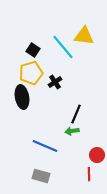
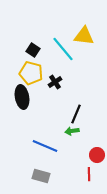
cyan line: moved 2 px down
yellow pentagon: rotated 30 degrees clockwise
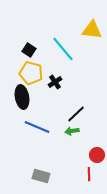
yellow triangle: moved 8 px right, 6 px up
black square: moved 4 px left
black line: rotated 24 degrees clockwise
blue line: moved 8 px left, 19 px up
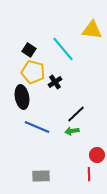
yellow pentagon: moved 2 px right, 1 px up
gray rectangle: rotated 18 degrees counterclockwise
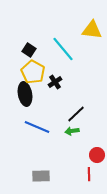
yellow pentagon: rotated 15 degrees clockwise
black ellipse: moved 3 px right, 3 px up
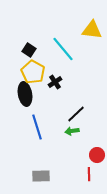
blue line: rotated 50 degrees clockwise
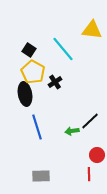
black line: moved 14 px right, 7 px down
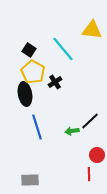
gray rectangle: moved 11 px left, 4 px down
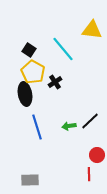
green arrow: moved 3 px left, 5 px up
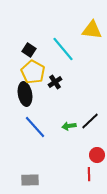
blue line: moved 2 px left; rotated 25 degrees counterclockwise
